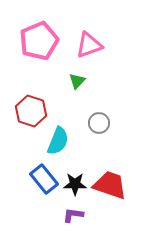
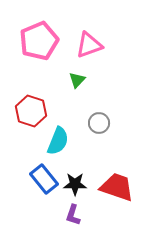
green triangle: moved 1 px up
red trapezoid: moved 7 px right, 2 px down
purple L-shape: rotated 80 degrees counterclockwise
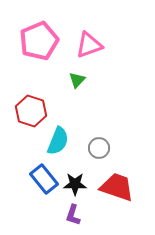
gray circle: moved 25 px down
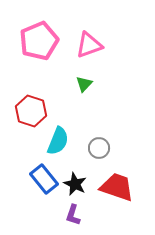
green triangle: moved 7 px right, 4 px down
black star: rotated 25 degrees clockwise
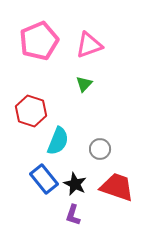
gray circle: moved 1 px right, 1 px down
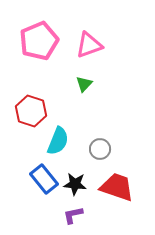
black star: rotated 20 degrees counterclockwise
purple L-shape: rotated 60 degrees clockwise
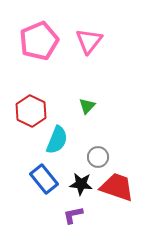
pink triangle: moved 4 px up; rotated 32 degrees counterclockwise
green triangle: moved 3 px right, 22 px down
red hexagon: rotated 8 degrees clockwise
cyan semicircle: moved 1 px left, 1 px up
gray circle: moved 2 px left, 8 px down
black star: moved 6 px right
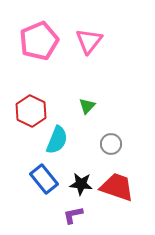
gray circle: moved 13 px right, 13 px up
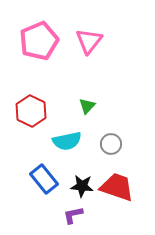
cyan semicircle: moved 10 px right, 1 px down; rotated 56 degrees clockwise
black star: moved 1 px right, 2 px down
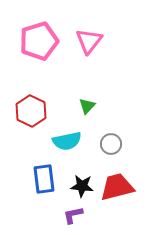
pink pentagon: rotated 6 degrees clockwise
blue rectangle: rotated 32 degrees clockwise
red trapezoid: rotated 33 degrees counterclockwise
